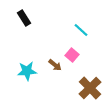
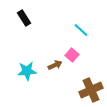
brown arrow: rotated 64 degrees counterclockwise
brown cross: moved 1 px right, 2 px down; rotated 20 degrees clockwise
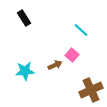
cyan star: moved 2 px left
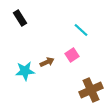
black rectangle: moved 4 px left
pink square: rotated 16 degrees clockwise
brown arrow: moved 8 px left, 3 px up
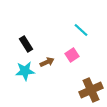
black rectangle: moved 6 px right, 26 px down
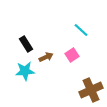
brown arrow: moved 1 px left, 5 px up
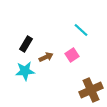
black rectangle: rotated 63 degrees clockwise
